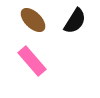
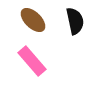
black semicircle: rotated 44 degrees counterclockwise
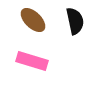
pink rectangle: rotated 32 degrees counterclockwise
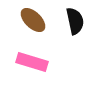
pink rectangle: moved 1 px down
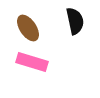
brown ellipse: moved 5 px left, 8 px down; rotated 12 degrees clockwise
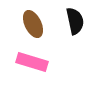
brown ellipse: moved 5 px right, 4 px up; rotated 8 degrees clockwise
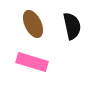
black semicircle: moved 3 px left, 5 px down
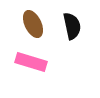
pink rectangle: moved 1 px left
